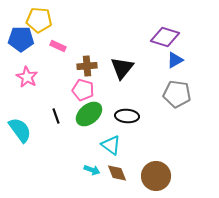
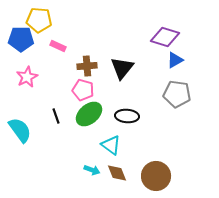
pink star: rotated 15 degrees clockwise
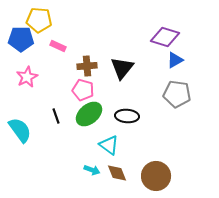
cyan triangle: moved 2 px left
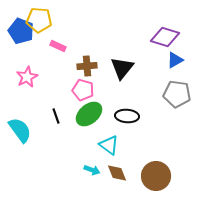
blue pentagon: moved 8 px up; rotated 20 degrees clockwise
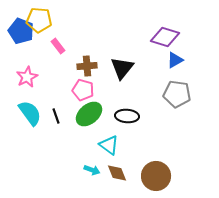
pink rectangle: rotated 28 degrees clockwise
cyan semicircle: moved 10 px right, 17 px up
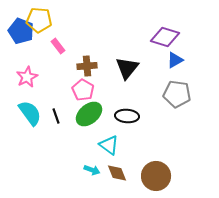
black triangle: moved 5 px right
pink pentagon: rotated 15 degrees clockwise
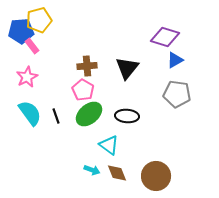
yellow pentagon: rotated 20 degrees counterclockwise
blue pentagon: rotated 25 degrees counterclockwise
pink rectangle: moved 26 px left
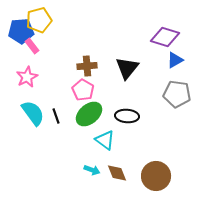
cyan semicircle: moved 3 px right
cyan triangle: moved 4 px left, 5 px up
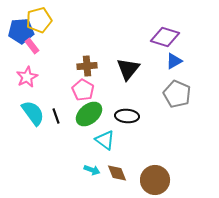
blue triangle: moved 1 px left, 1 px down
black triangle: moved 1 px right, 1 px down
gray pentagon: rotated 16 degrees clockwise
brown circle: moved 1 px left, 4 px down
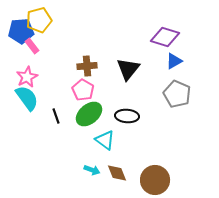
cyan semicircle: moved 6 px left, 15 px up
